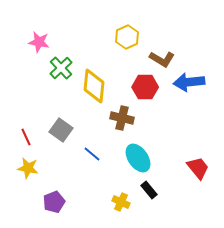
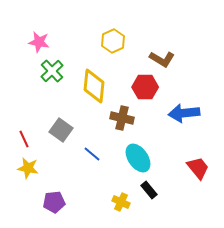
yellow hexagon: moved 14 px left, 4 px down
green cross: moved 9 px left, 3 px down
blue arrow: moved 5 px left, 31 px down
red line: moved 2 px left, 2 px down
purple pentagon: rotated 15 degrees clockwise
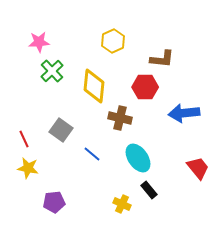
pink star: rotated 15 degrees counterclockwise
brown L-shape: rotated 25 degrees counterclockwise
brown cross: moved 2 px left
yellow cross: moved 1 px right, 2 px down
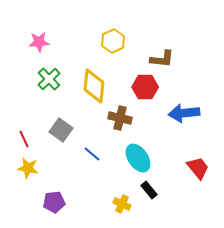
green cross: moved 3 px left, 8 px down
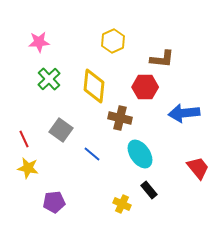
cyan ellipse: moved 2 px right, 4 px up
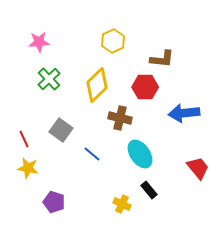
yellow diamond: moved 3 px right, 1 px up; rotated 40 degrees clockwise
purple pentagon: rotated 25 degrees clockwise
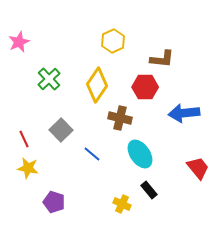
pink star: moved 20 px left; rotated 20 degrees counterclockwise
yellow diamond: rotated 12 degrees counterclockwise
gray square: rotated 10 degrees clockwise
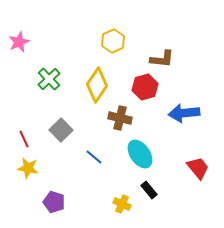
red hexagon: rotated 15 degrees counterclockwise
blue line: moved 2 px right, 3 px down
